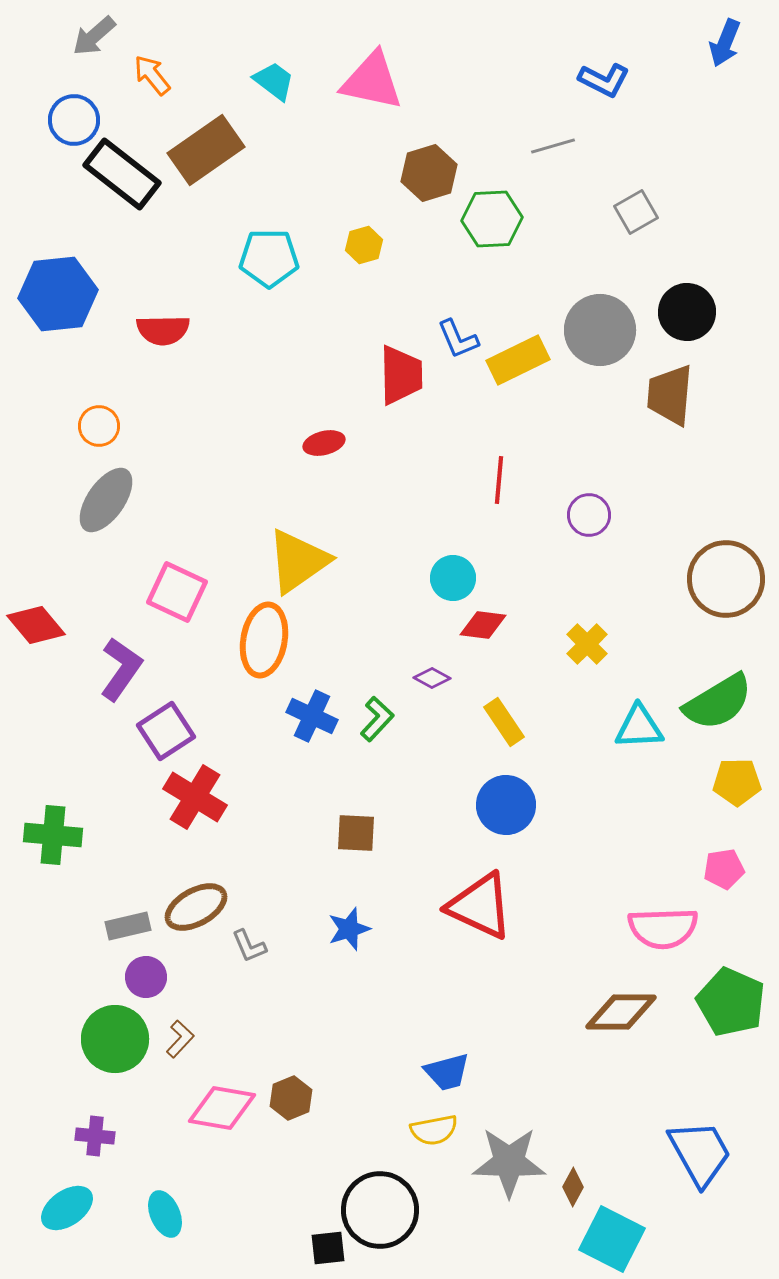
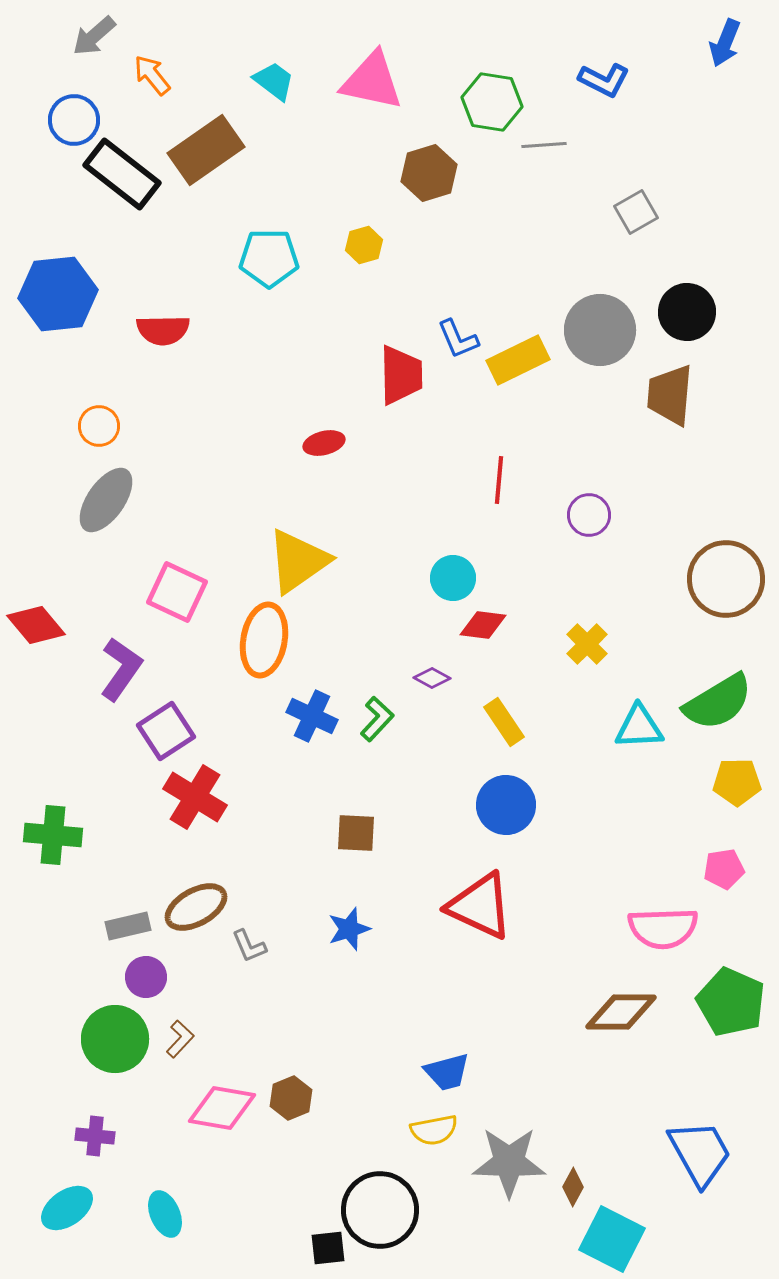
gray line at (553, 146): moved 9 px left, 1 px up; rotated 12 degrees clockwise
green hexagon at (492, 219): moved 117 px up; rotated 12 degrees clockwise
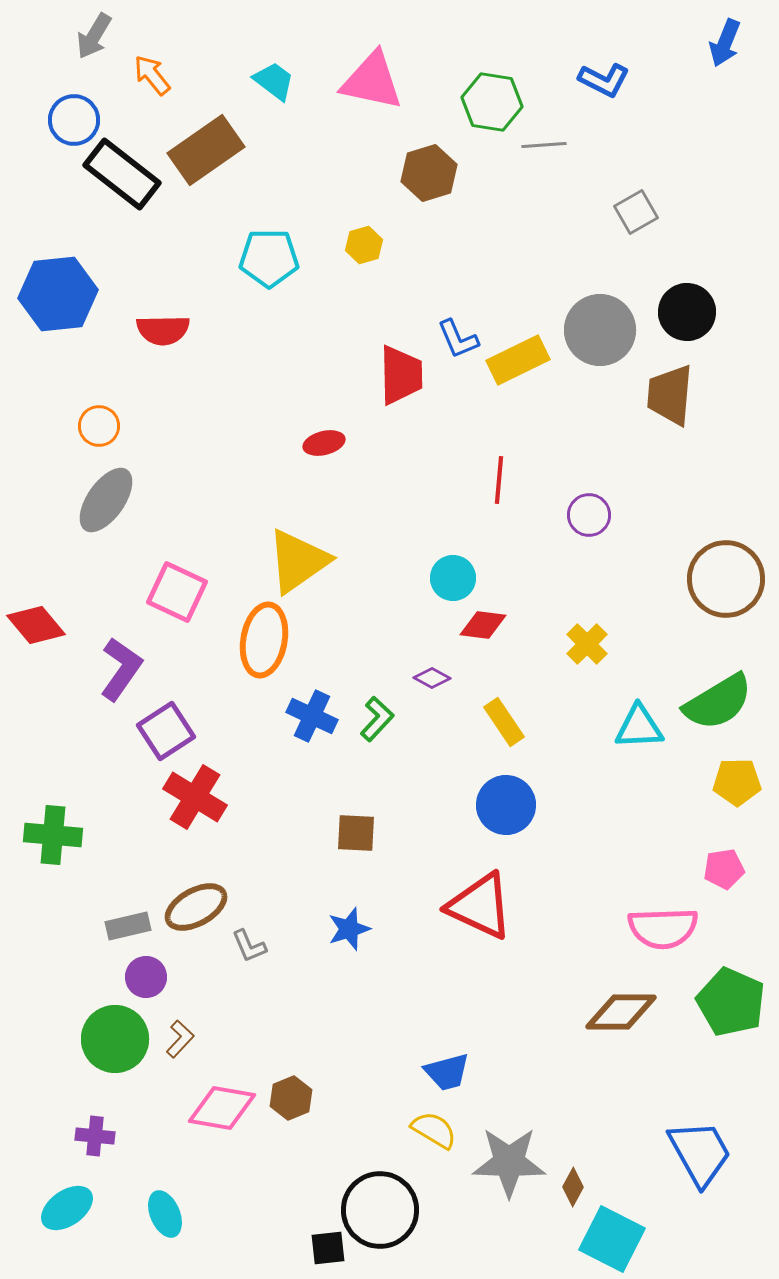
gray arrow at (94, 36): rotated 18 degrees counterclockwise
yellow semicircle at (434, 1130): rotated 138 degrees counterclockwise
